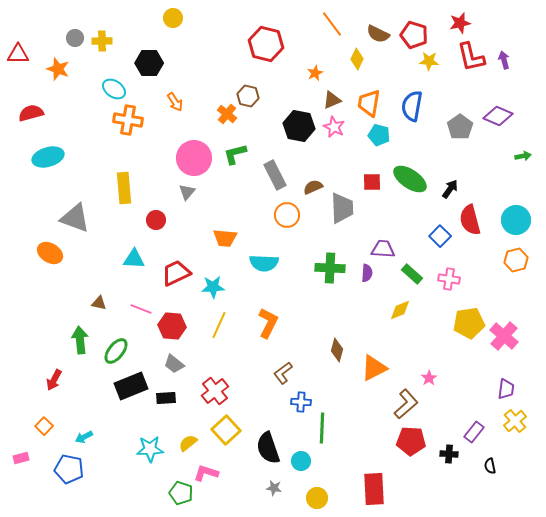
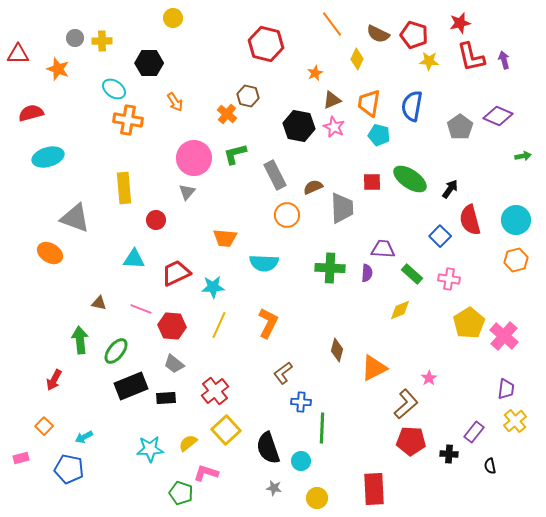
yellow pentagon at (469, 323): rotated 24 degrees counterclockwise
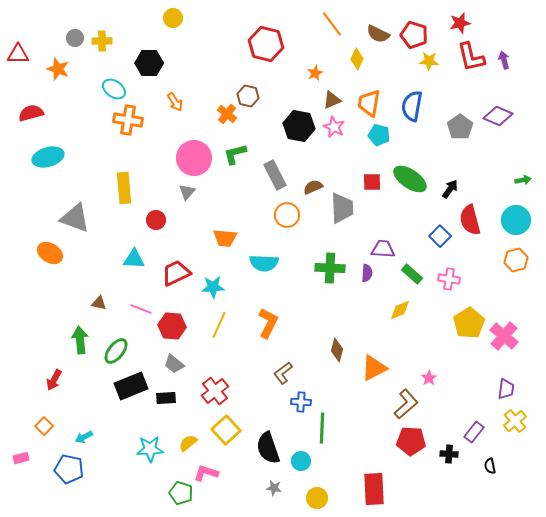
green arrow at (523, 156): moved 24 px down
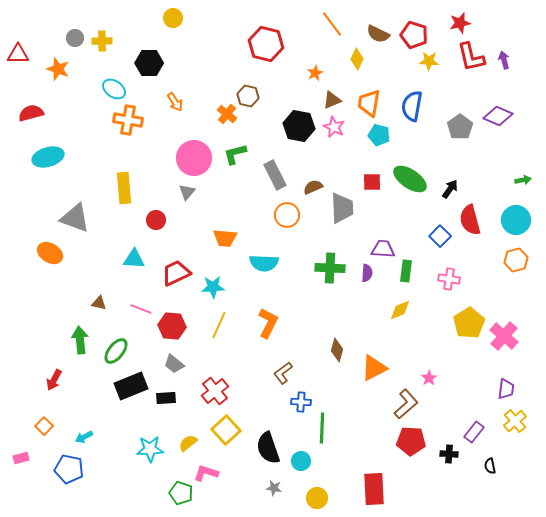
green rectangle at (412, 274): moved 6 px left, 3 px up; rotated 55 degrees clockwise
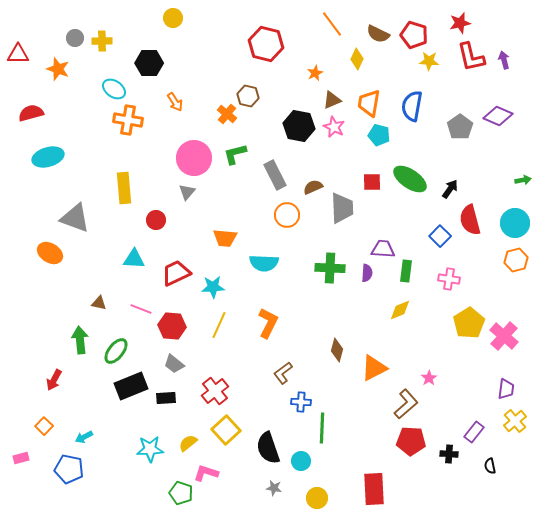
cyan circle at (516, 220): moved 1 px left, 3 px down
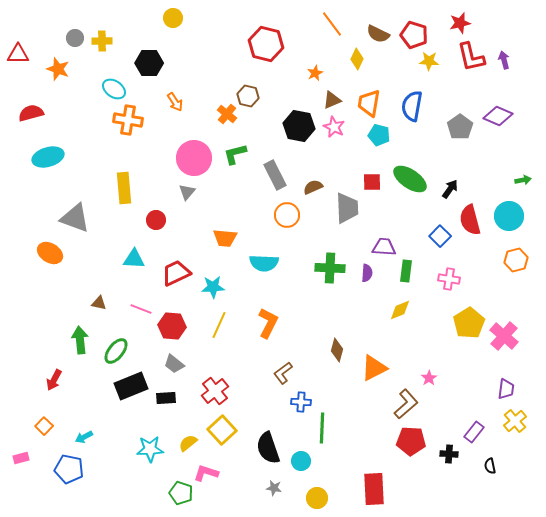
gray trapezoid at (342, 208): moved 5 px right
cyan circle at (515, 223): moved 6 px left, 7 px up
purple trapezoid at (383, 249): moved 1 px right, 2 px up
yellow square at (226, 430): moved 4 px left
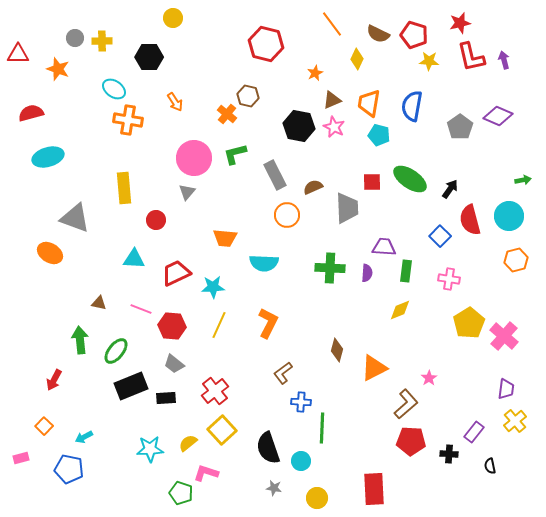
black hexagon at (149, 63): moved 6 px up
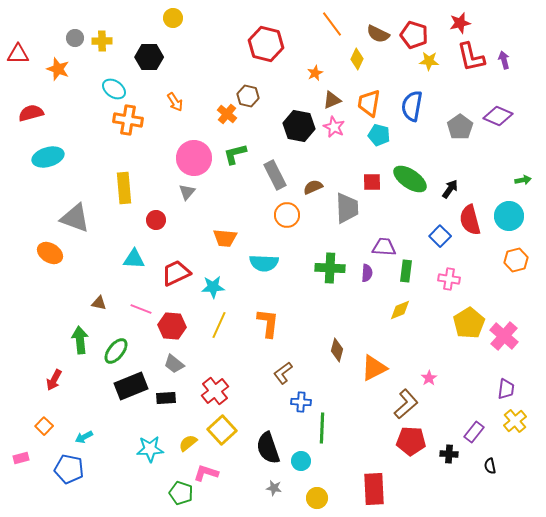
orange L-shape at (268, 323): rotated 20 degrees counterclockwise
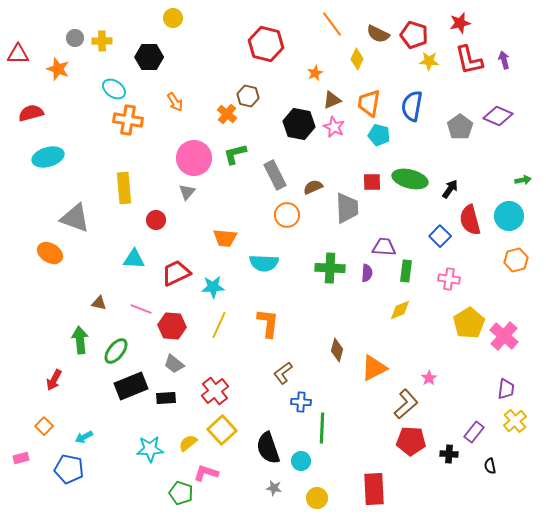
red L-shape at (471, 57): moved 2 px left, 3 px down
black hexagon at (299, 126): moved 2 px up
green ellipse at (410, 179): rotated 20 degrees counterclockwise
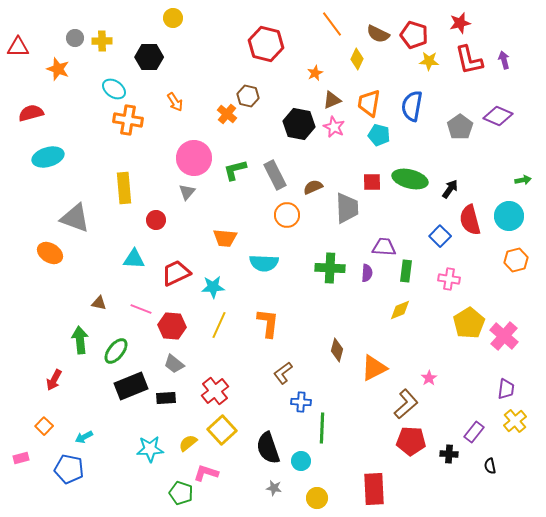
red triangle at (18, 54): moved 7 px up
green L-shape at (235, 154): moved 16 px down
